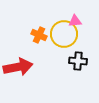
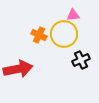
pink triangle: moved 2 px left, 6 px up
black cross: moved 3 px right, 1 px up; rotated 30 degrees counterclockwise
red arrow: moved 2 px down
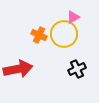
pink triangle: moved 2 px down; rotated 24 degrees counterclockwise
black cross: moved 4 px left, 9 px down
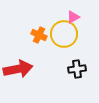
black cross: rotated 18 degrees clockwise
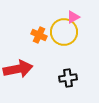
yellow circle: moved 2 px up
black cross: moved 9 px left, 9 px down
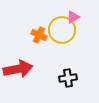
yellow circle: moved 2 px left, 2 px up
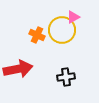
orange cross: moved 2 px left
black cross: moved 2 px left, 1 px up
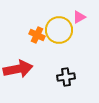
pink triangle: moved 6 px right
yellow circle: moved 3 px left
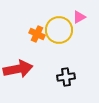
orange cross: moved 1 px up
